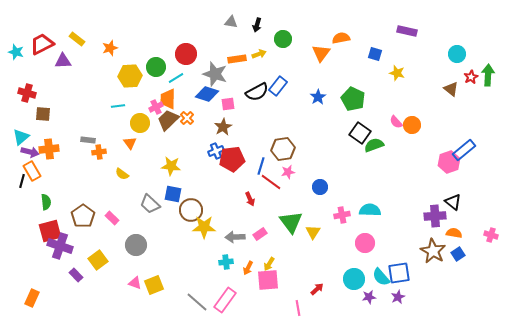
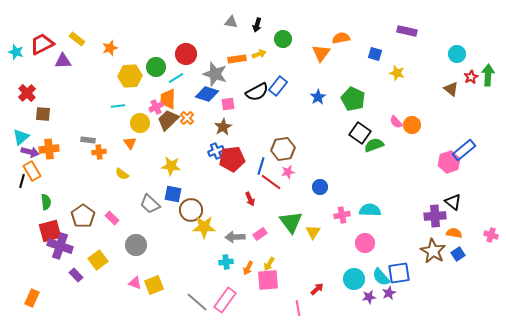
red cross at (27, 93): rotated 30 degrees clockwise
purple star at (398, 297): moved 9 px left, 4 px up
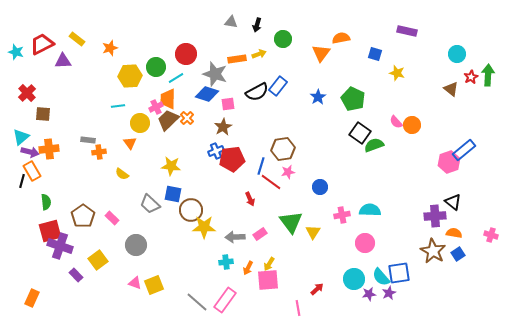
purple star at (369, 297): moved 3 px up
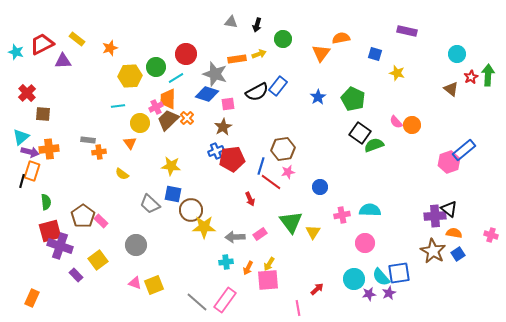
orange rectangle at (32, 171): rotated 48 degrees clockwise
black triangle at (453, 202): moved 4 px left, 7 px down
pink rectangle at (112, 218): moved 11 px left, 3 px down
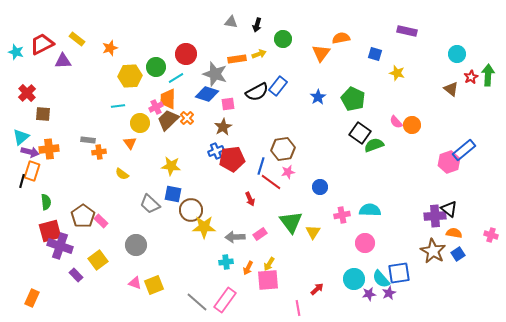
cyan semicircle at (381, 277): moved 2 px down
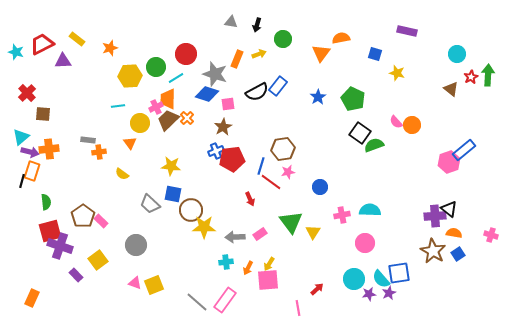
orange rectangle at (237, 59): rotated 60 degrees counterclockwise
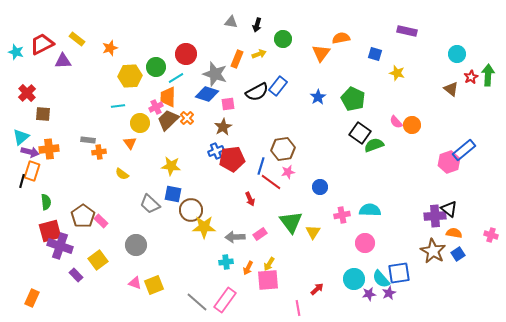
orange trapezoid at (168, 99): moved 2 px up
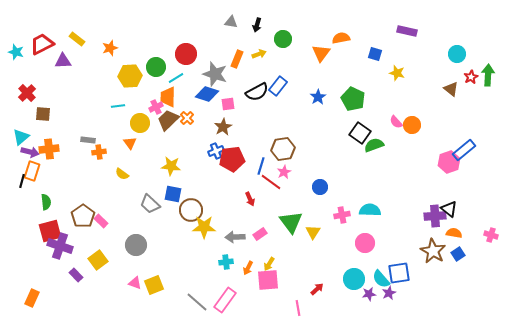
pink star at (288, 172): moved 4 px left; rotated 16 degrees counterclockwise
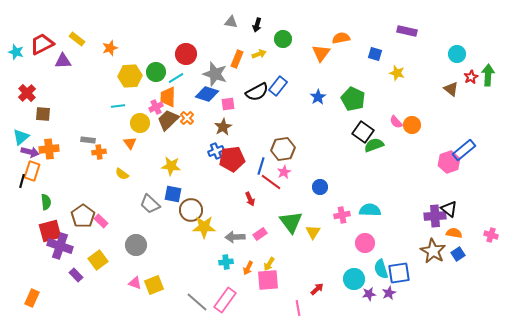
green circle at (156, 67): moved 5 px down
black square at (360, 133): moved 3 px right, 1 px up
cyan semicircle at (381, 279): moved 10 px up; rotated 24 degrees clockwise
